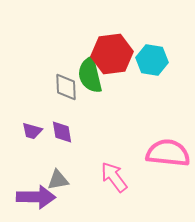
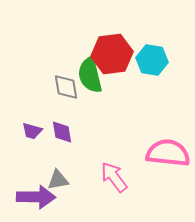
gray diamond: rotated 8 degrees counterclockwise
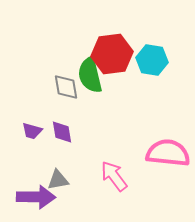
pink arrow: moved 1 px up
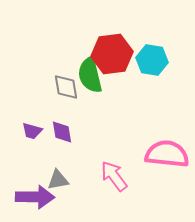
pink semicircle: moved 1 px left, 1 px down
purple arrow: moved 1 px left
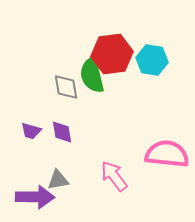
green semicircle: moved 2 px right
purple trapezoid: moved 1 px left
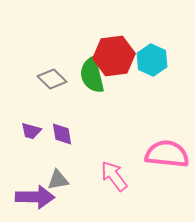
red hexagon: moved 2 px right, 2 px down
cyan hexagon: rotated 16 degrees clockwise
gray diamond: moved 14 px left, 8 px up; rotated 36 degrees counterclockwise
purple diamond: moved 2 px down
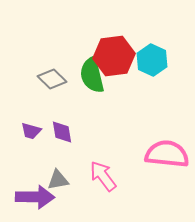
purple diamond: moved 2 px up
pink arrow: moved 11 px left
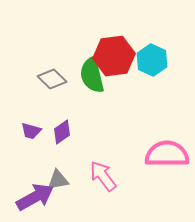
purple diamond: rotated 65 degrees clockwise
pink semicircle: rotated 6 degrees counterclockwise
purple arrow: rotated 30 degrees counterclockwise
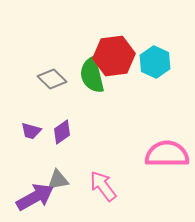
cyan hexagon: moved 3 px right, 2 px down
pink arrow: moved 10 px down
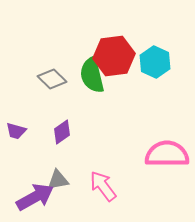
purple trapezoid: moved 15 px left
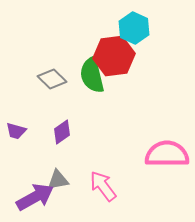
cyan hexagon: moved 21 px left, 34 px up
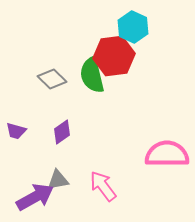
cyan hexagon: moved 1 px left, 1 px up
